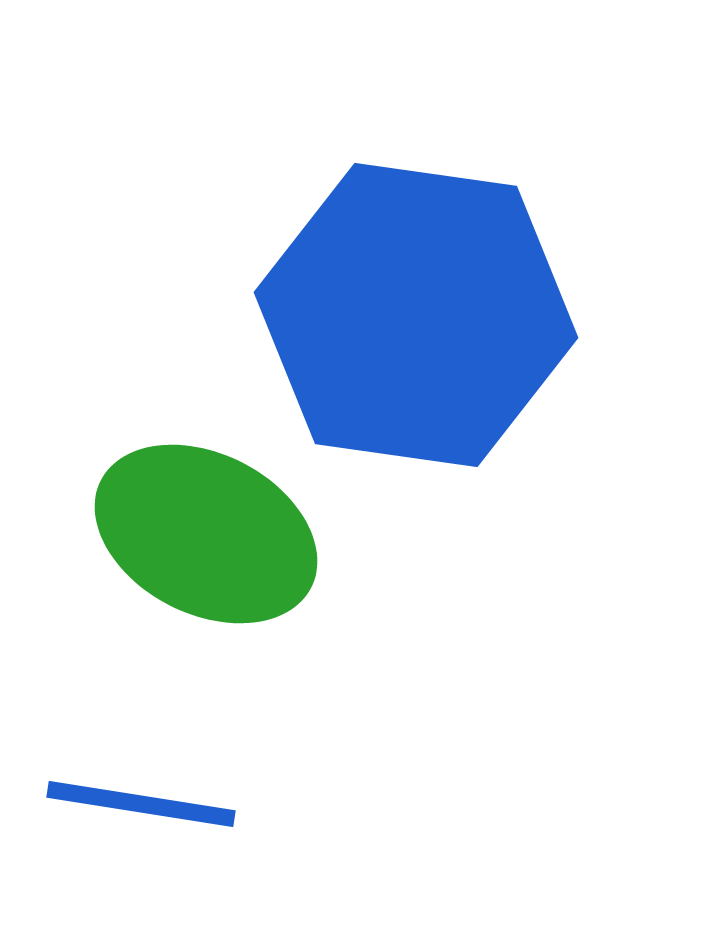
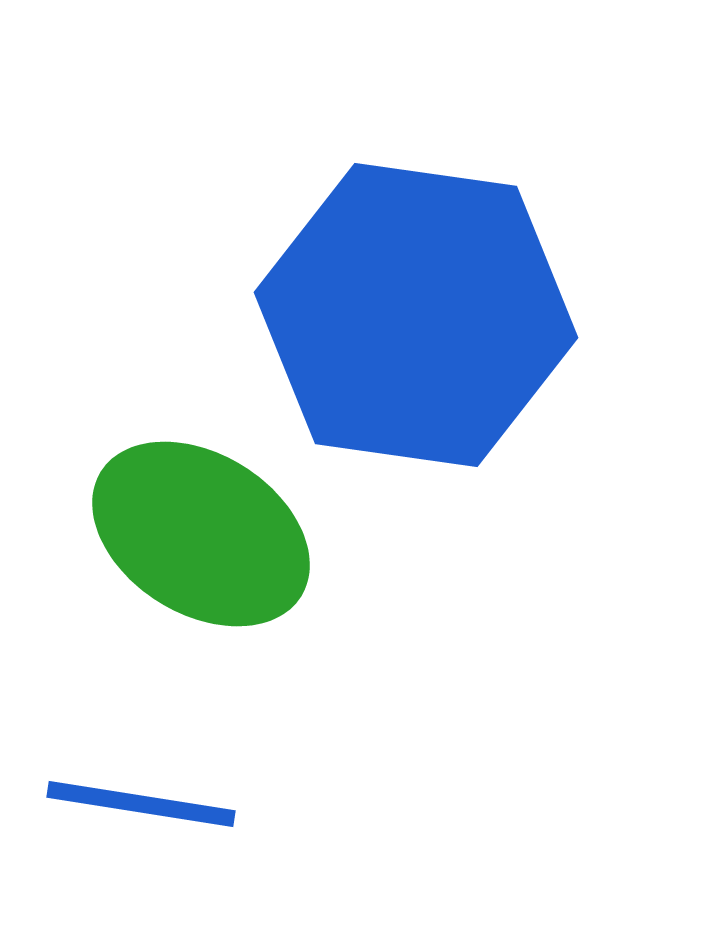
green ellipse: moved 5 px left; rotated 5 degrees clockwise
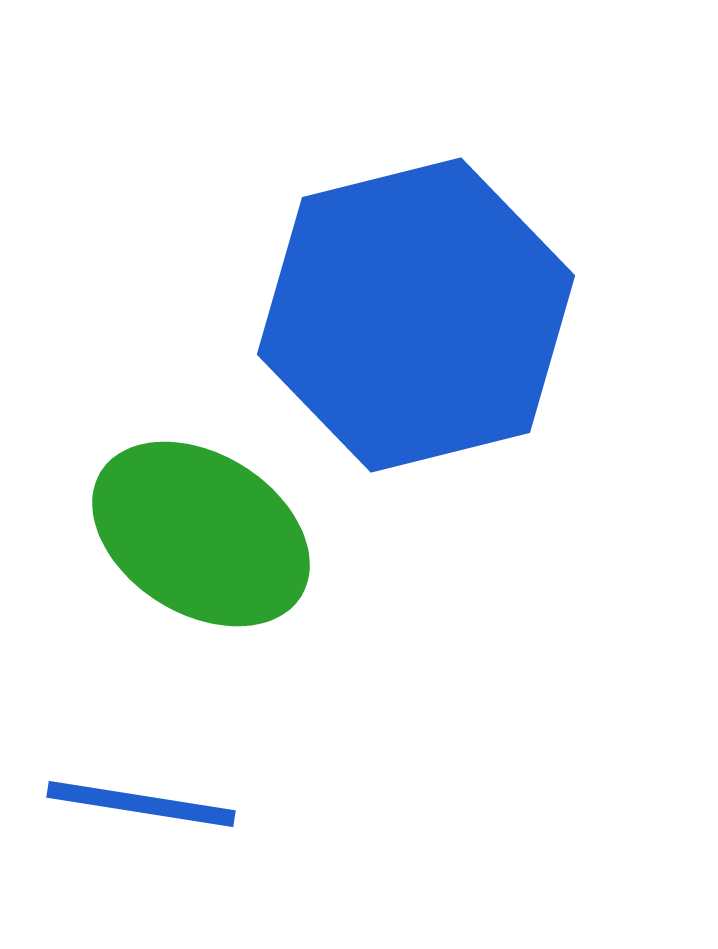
blue hexagon: rotated 22 degrees counterclockwise
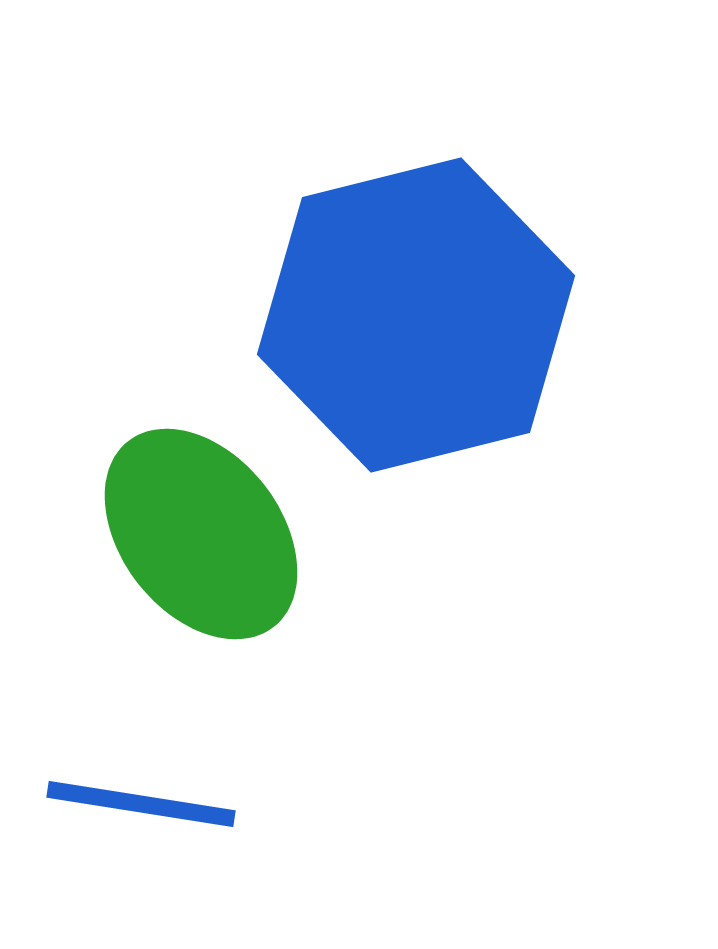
green ellipse: rotated 20 degrees clockwise
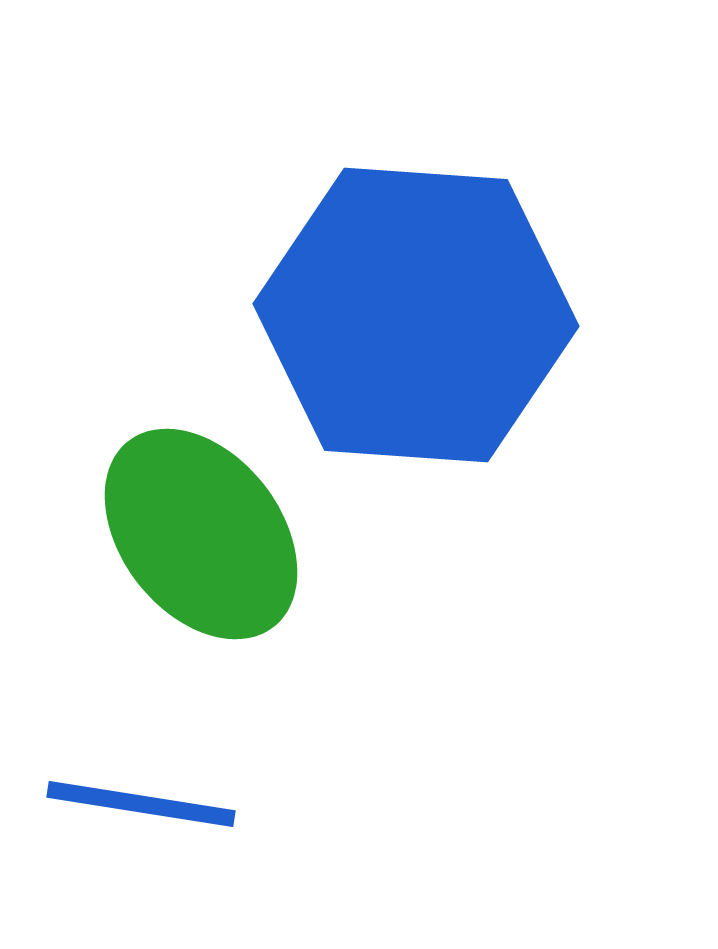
blue hexagon: rotated 18 degrees clockwise
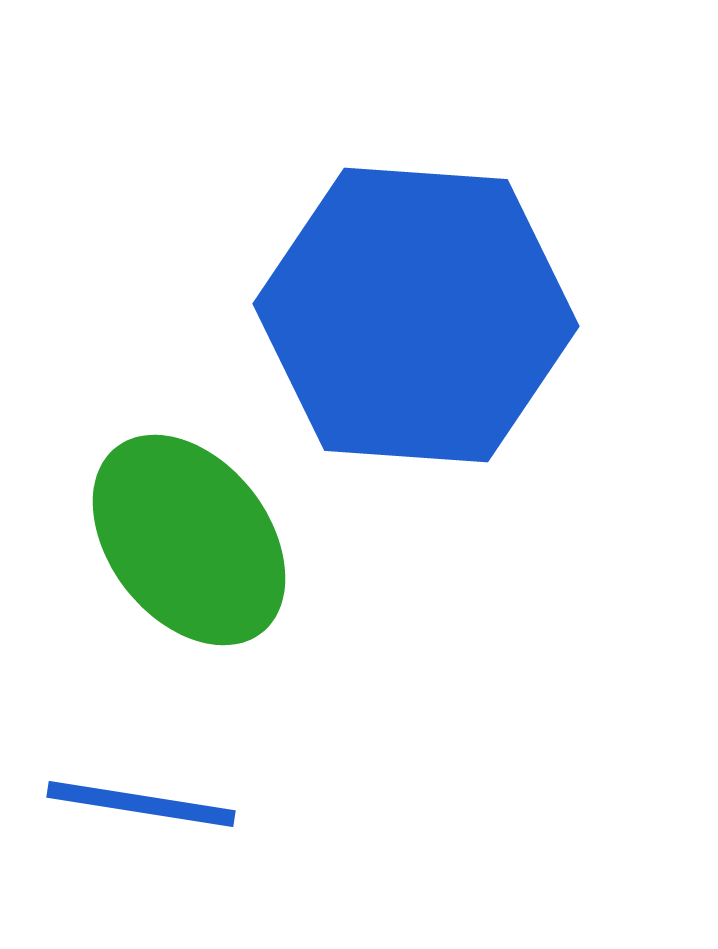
green ellipse: moved 12 px left, 6 px down
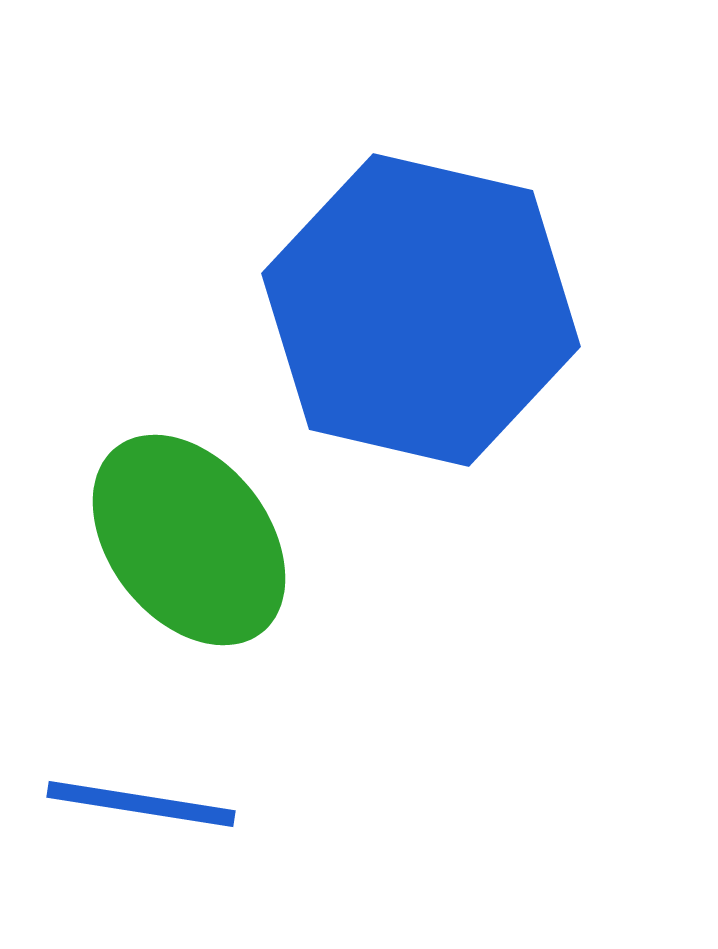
blue hexagon: moved 5 px right, 5 px up; rotated 9 degrees clockwise
